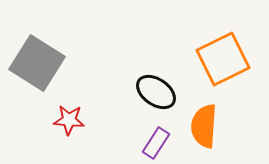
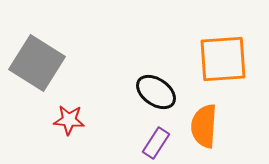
orange square: rotated 22 degrees clockwise
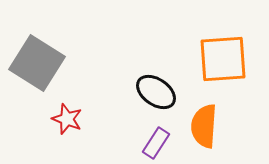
red star: moved 2 px left, 1 px up; rotated 16 degrees clockwise
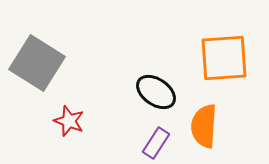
orange square: moved 1 px right, 1 px up
red star: moved 2 px right, 2 px down
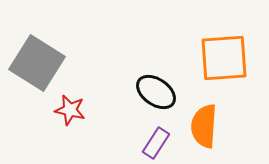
red star: moved 1 px right, 11 px up; rotated 8 degrees counterclockwise
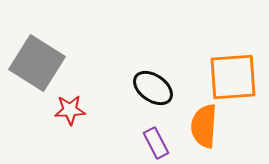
orange square: moved 9 px right, 19 px down
black ellipse: moved 3 px left, 4 px up
red star: rotated 16 degrees counterclockwise
purple rectangle: rotated 60 degrees counterclockwise
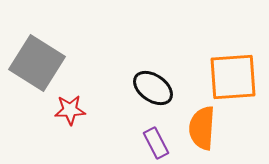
orange semicircle: moved 2 px left, 2 px down
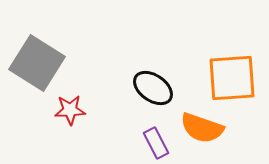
orange square: moved 1 px left, 1 px down
orange semicircle: rotated 75 degrees counterclockwise
